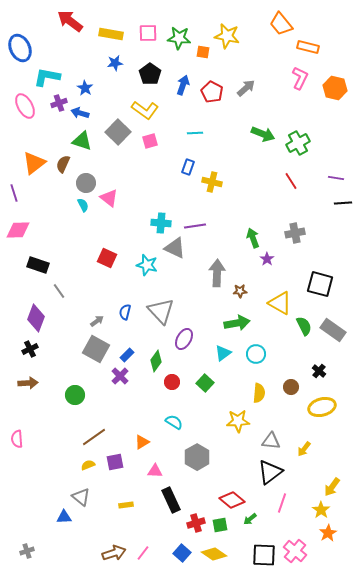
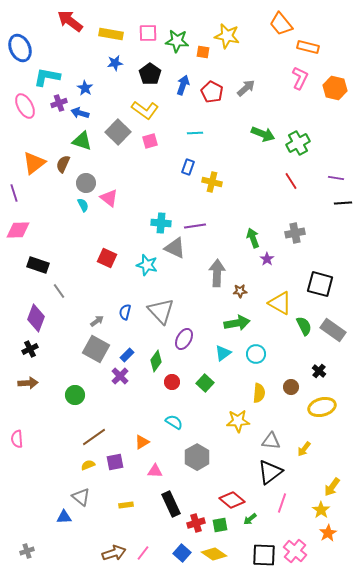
green star at (179, 38): moved 2 px left, 3 px down
black rectangle at (171, 500): moved 4 px down
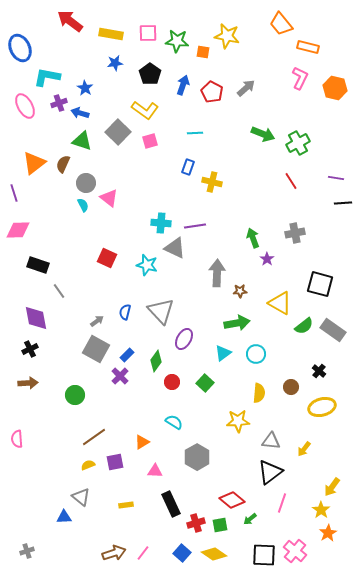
purple diamond at (36, 318): rotated 32 degrees counterclockwise
green semicircle at (304, 326): rotated 78 degrees clockwise
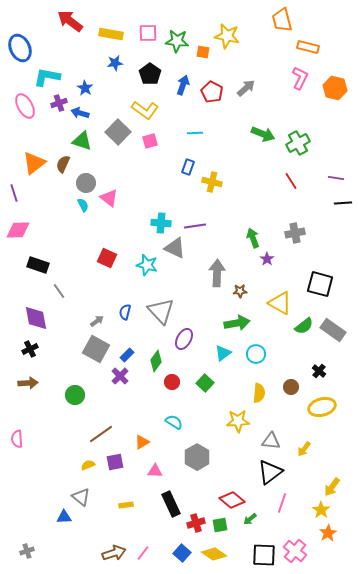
orange trapezoid at (281, 24): moved 1 px right, 4 px up; rotated 25 degrees clockwise
brown line at (94, 437): moved 7 px right, 3 px up
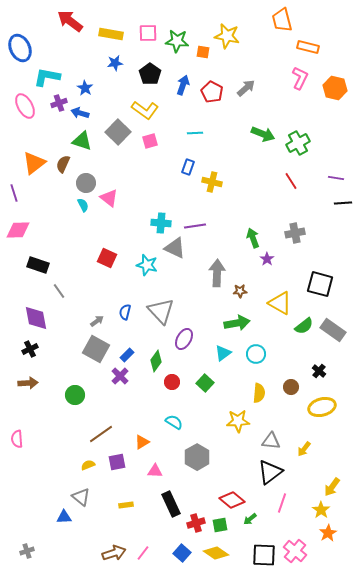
purple square at (115, 462): moved 2 px right
yellow diamond at (214, 554): moved 2 px right, 1 px up
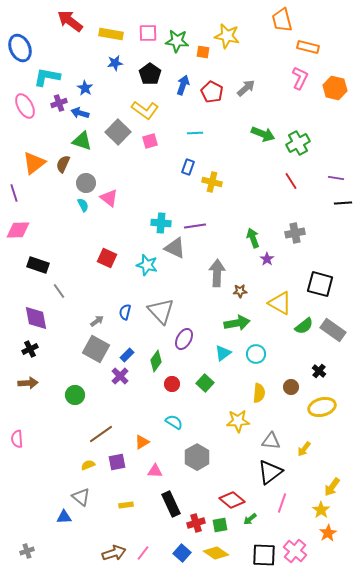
red circle at (172, 382): moved 2 px down
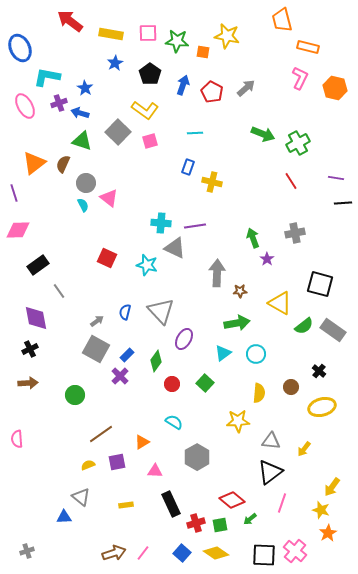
blue star at (115, 63): rotated 21 degrees counterclockwise
black rectangle at (38, 265): rotated 55 degrees counterclockwise
yellow star at (321, 510): rotated 18 degrees counterclockwise
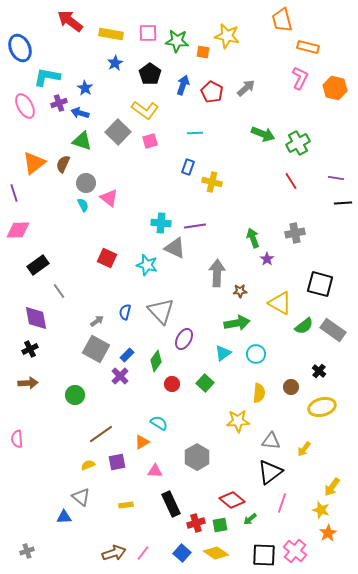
cyan semicircle at (174, 422): moved 15 px left, 1 px down
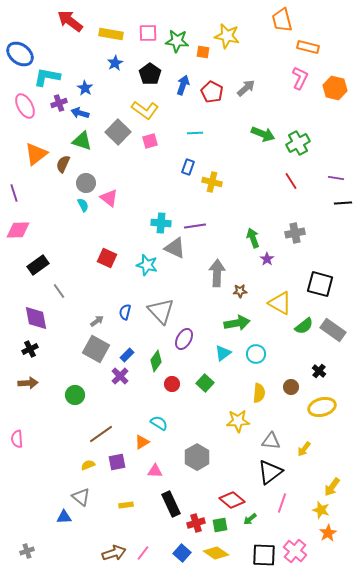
blue ellipse at (20, 48): moved 6 px down; rotated 28 degrees counterclockwise
orange triangle at (34, 163): moved 2 px right, 9 px up
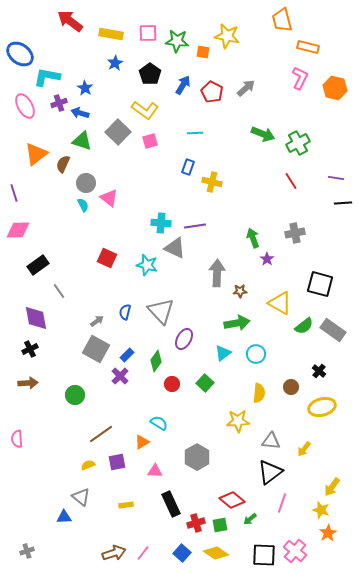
blue arrow at (183, 85): rotated 12 degrees clockwise
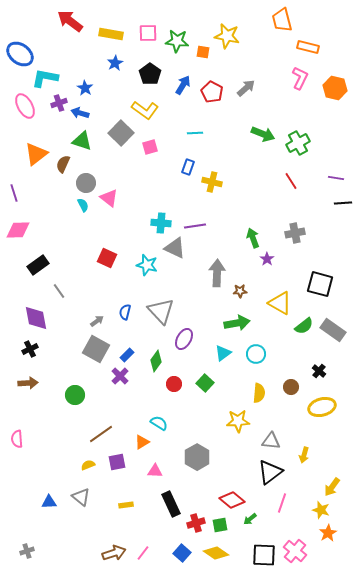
cyan L-shape at (47, 77): moved 2 px left, 1 px down
gray square at (118, 132): moved 3 px right, 1 px down
pink square at (150, 141): moved 6 px down
red circle at (172, 384): moved 2 px right
yellow arrow at (304, 449): moved 6 px down; rotated 21 degrees counterclockwise
blue triangle at (64, 517): moved 15 px left, 15 px up
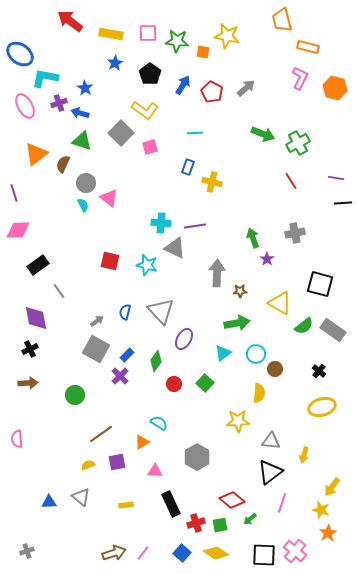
red square at (107, 258): moved 3 px right, 3 px down; rotated 12 degrees counterclockwise
brown circle at (291, 387): moved 16 px left, 18 px up
